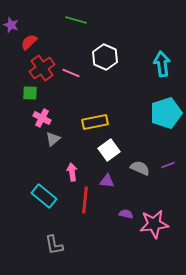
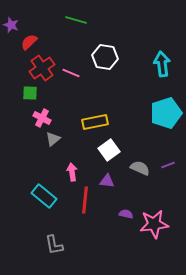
white hexagon: rotated 15 degrees counterclockwise
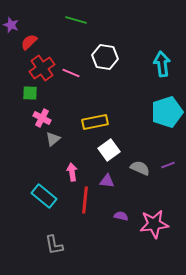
cyan pentagon: moved 1 px right, 1 px up
purple semicircle: moved 5 px left, 2 px down
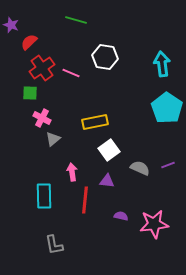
cyan pentagon: moved 4 px up; rotated 20 degrees counterclockwise
cyan rectangle: rotated 50 degrees clockwise
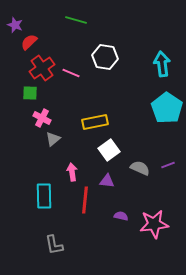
purple star: moved 4 px right
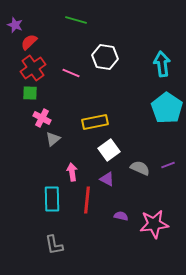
red cross: moved 9 px left
purple triangle: moved 2 px up; rotated 21 degrees clockwise
cyan rectangle: moved 8 px right, 3 px down
red line: moved 2 px right
